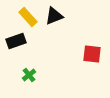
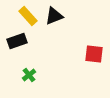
yellow rectangle: moved 1 px up
black rectangle: moved 1 px right
red square: moved 2 px right
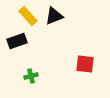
red square: moved 9 px left, 10 px down
green cross: moved 2 px right, 1 px down; rotated 24 degrees clockwise
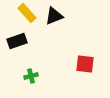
yellow rectangle: moved 1 px left, 3 px up
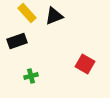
red square: rotated 24 degrees clockwise
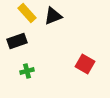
black triangle: moved 1 px left
green cross: moved 4 px left, 5 px up
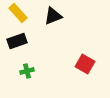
yellow rectangle: moved 9 px left
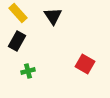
black triangle: rotated 42 degrees counterclockwise
black rectangle: rotated 42 degrees counterclockwise
green cross: moved 1 px right
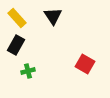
yellow rectangle: moved 1 px left, 5 px down
black rectangle: moved 1 px left, 4 px down
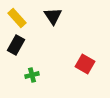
green cross: moved 4 px right, 4 px down
